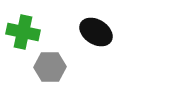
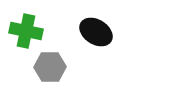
green cross: moved 3 px right, 1 px up
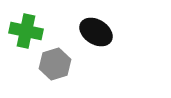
gray hexagon: moved 5 px right, 3 px up; rotated 16 degrees counterclockwise
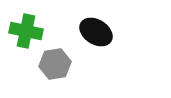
gray hexagon: rotated 8 degrees clockwise
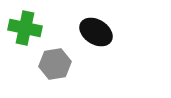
green cross: moved 1 px left, 3 px up
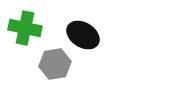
black ellipse: moved 13 px left, 3 px down
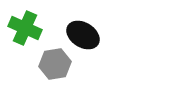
green cross: rotated 12 degrees clockwise
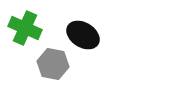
gray hexagon: moved 2 px left; rotated 20 degrees clockwise
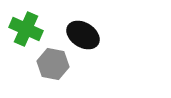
green cross: moved 1 px right, 1 px down
